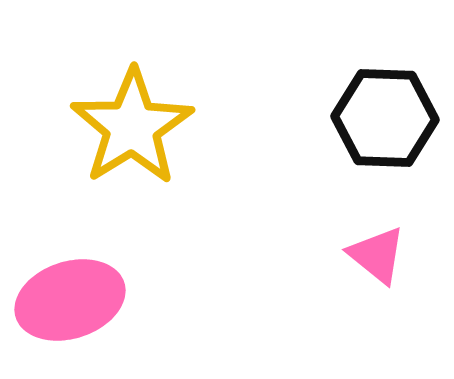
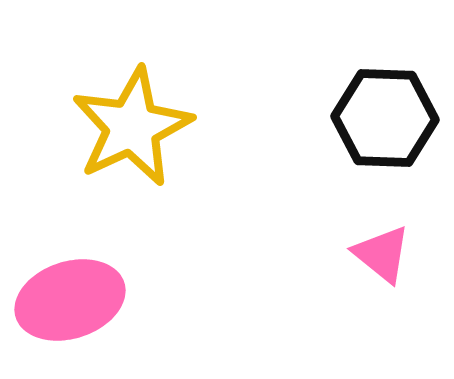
yellow star: rotated 7 degrees clockwise
pink triangle: moved 5 px right, 1 px up
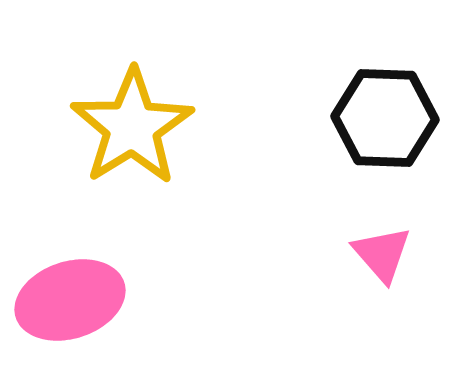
yellow star: rotated 7 degrees counterclockwise
pink triangle: rotated 10 degrees clockwise
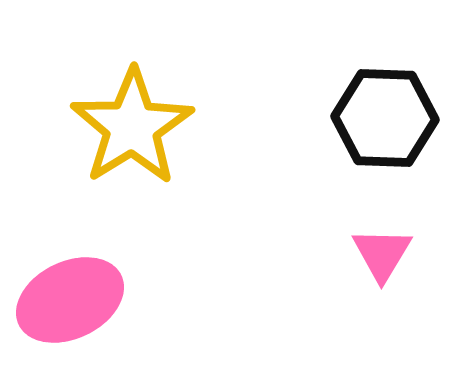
pink triangle: rotated 12 degrees clockwise
pink ellipse: rotated 8 degrees counterclockwise
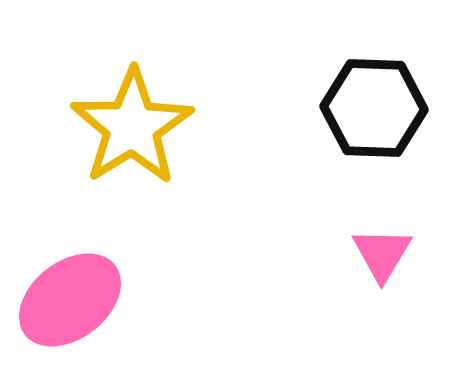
black hexagon: moved 11 px left, 10 px up
pink ellipse: rotated 12 degrees counterclockwise
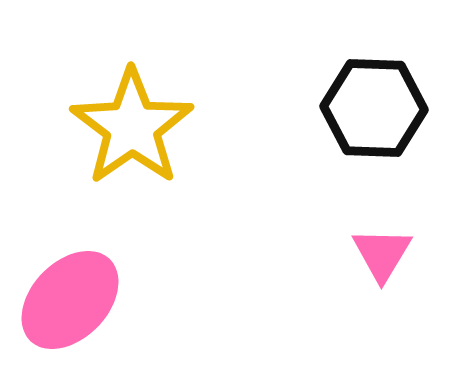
yellow star: rotated 3 degrees counterclockwise
pink ellipse: rotated 8 degrees counterclockwise
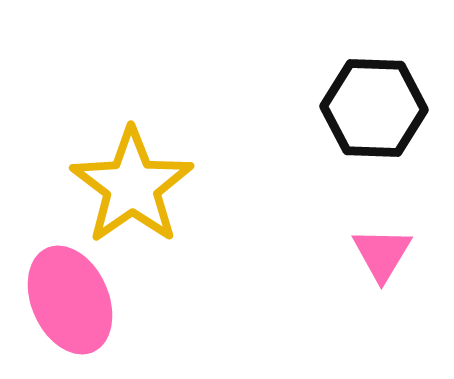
yellow star: moved 59 px down
pink ellipse: rotated 68 degrees counterclockwise
